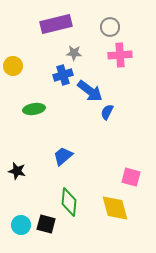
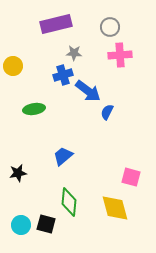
blue arrow: moved 2 px left
black star: moved 1 px right, 2 px down; rotated 24 degrees counterclockwise
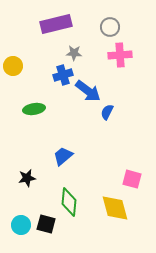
black star: moved 9 px right, 5 px down
pink square: moved 1 px right, 2 px down
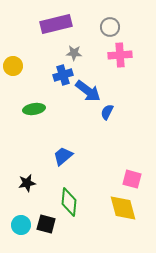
black star: moved 5 px down
yellow diamond: moved 8 px right
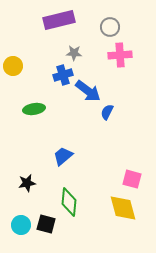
purple rectangle: moved 3 px right, 4 px up
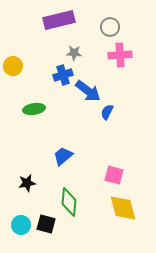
pink square: moved 18 px left, 4 px up
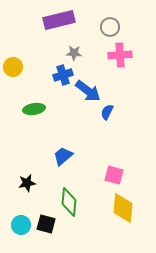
yellow circle: moved 1 px down
yellow diamond: rotated 20 degrees clockwise
